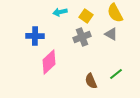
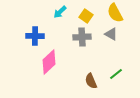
cyan arrow: rotated 32 degrees counterclockwise
gray cross: rotated 18 degrees clockwise
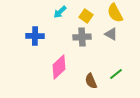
pink diamond: moved 10 px right, 5 px down
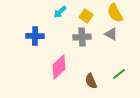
green line: moved 3 px right
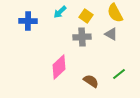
blue cross: moved 7 px left, 15 px up
brown semicircle: rotated 147 degrees clockwise
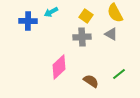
cyan arrow: moved 9 px left; rotated 16 degrees clockwise
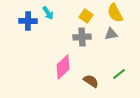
cyan arrow: moved 3 px left, 1 px down; rotated 96 degrees counterclockwise
gray triangle: rotated 40 degrees counterclockwise
pink diamond: moved 4 px right
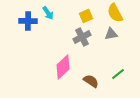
yellow square: rotated 32 degrees clockwise
gray cross: rotated 24 degrees counterclockwise
green line: moved 1 px left
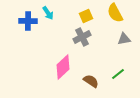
gray triangle: moved 13 px right, 5 px down
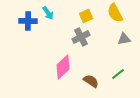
gray cross: moved 1 px left
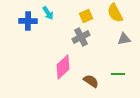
green line: rotated 40 degrees clockwise
